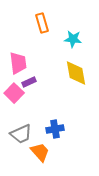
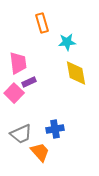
cyan star: moved 6 px left, 3 px down; rotated 12 degrees counterclockwise
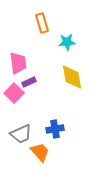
yellow diamond: moved 4 px left, 4 px down
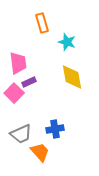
cyan star: rotated 24 degrees clockwise
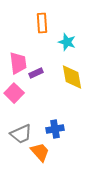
orange rectangle: rotated 12 degrees clockwise
purple rectangle: moved 7 px right, 9 px up
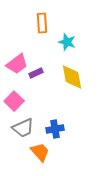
pink trapezoid: moved 1 px left, 1 px down; rotated 60 degrees clockwise
pink square: moved 8 px down
gray trapezoid: moved 2 px right, 6 px up
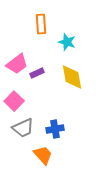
orange rectangle: moved 1 px left, 1 px down
purple rectangle: moved 1 px right
orange trapezoid: moved 3 px right, 3 px down
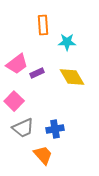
orange rectangle: moved 2 px right, 1 px down
cyan star: rotated 18 degrees counterclockwise
yellow diamond: rotated 20 degrees counterclockwise
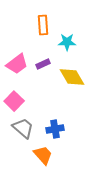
purple rectangle: moved 6 px right, 9 px up
gray trapezoid: rotated 115 degrees counterclockwise
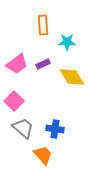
blue cross: rotated 18 degrees clockwise
